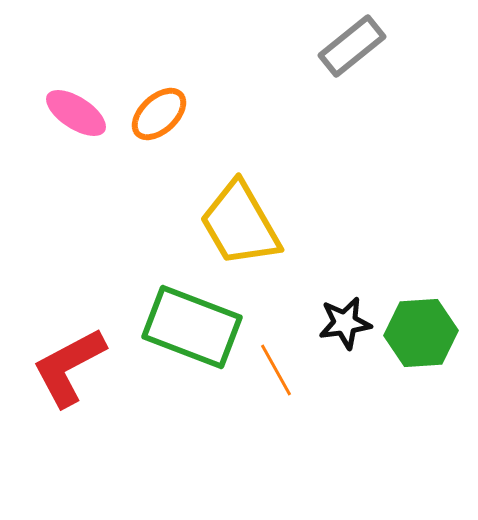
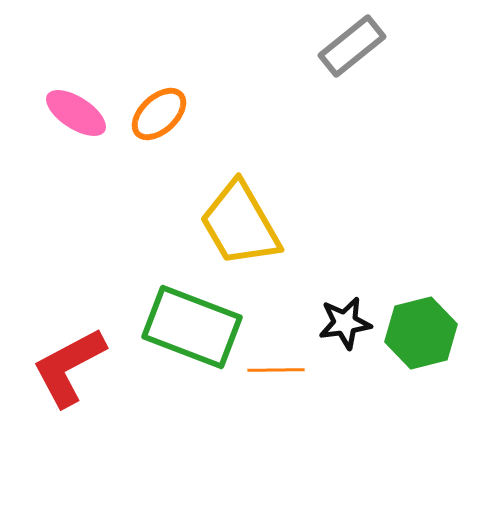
green hexagon: rotated 10 degrees counterclockwise
orange line: rotated 62 degrees counterclockwise
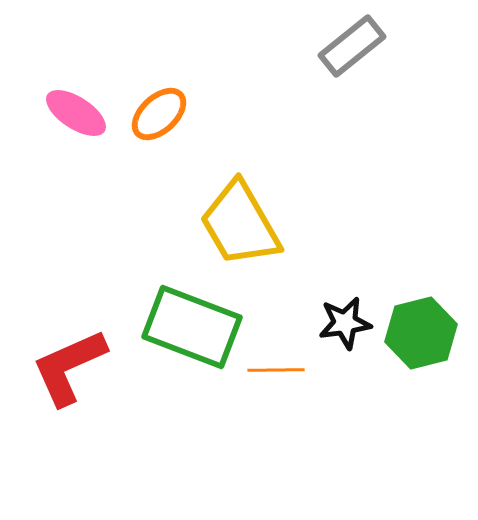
red L-shape: rotated 4 degrees clockwise
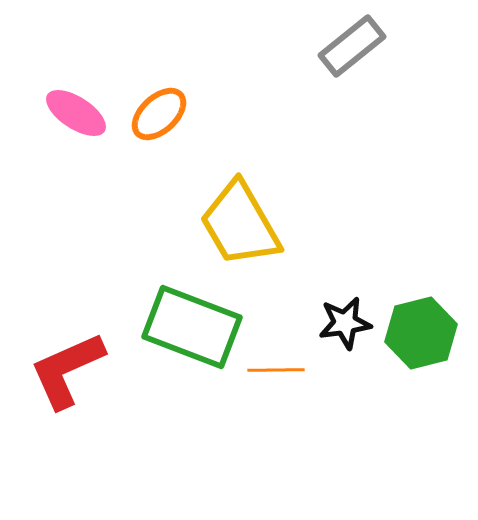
red L-shape: moved 2 px left, 3 px down
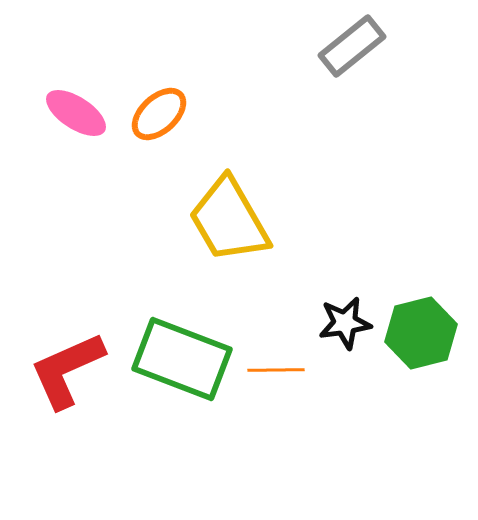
yellow trapezoid: moved 11 px left, 4 px up
green rectangle: moved 10 px left, 32 px down
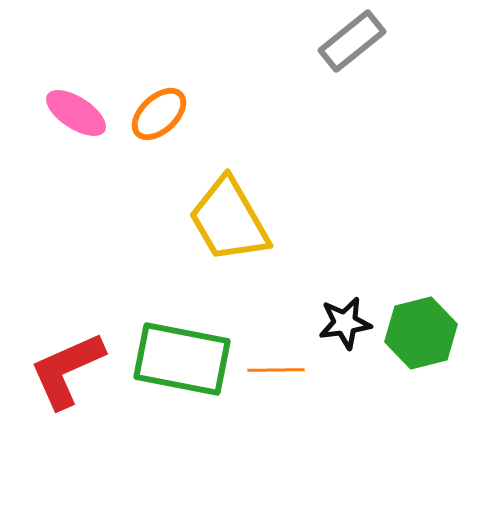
gray rectangle: moved 5 px up
green rectangle: rotated 10 degrees counterclockwise
